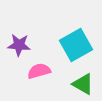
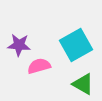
pink semicircle: moved 5 px up
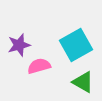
purple star: rotated 20 degrees counterclockwise
green triangle: moved 2 px up
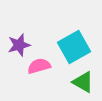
cyan square: moved 2 px left, 2 px down
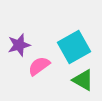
pink semicircle: rotated 20 degrees counterclockwise
green triangle: moved 2 px up
